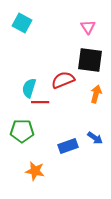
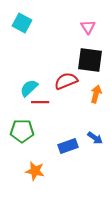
red semicircle: moved 3 px right, 1 px down
cyan semicircle: rotated 30 degrees clockwise
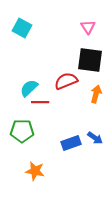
cyan square: moved 5 px down
blue rectangle: moved 3 px right, 3 px up
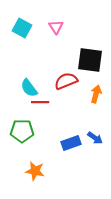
pink triangle: moved 32 px left
cyan semicircle: rotated 84 degrees counterclockwise
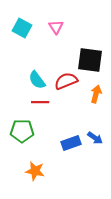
cyan semicircle: moved 8 px right, 8 px up
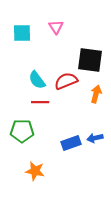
cyan square: moved 5 px down; rotated 30 degrees counterclockwise
blue arrow: rotated 133 degrees clockwise
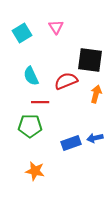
cyan square: rotated 30 degrees counterclockwise
cyan semicircle: moved 6 px left, 4 px up; rotated 12 degrees clockwise
green pentagon: moved 8 px right, 5 px up
